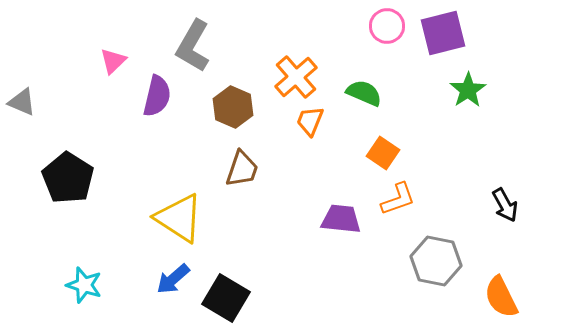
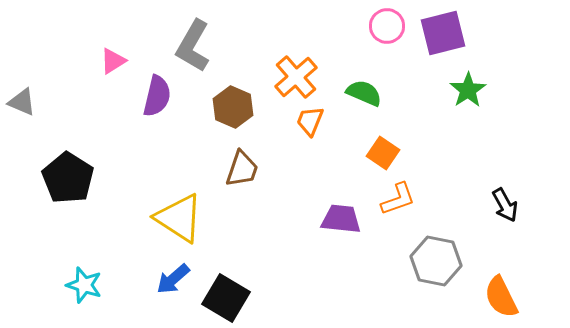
pink triangle: rotated 12 degrees clockwise
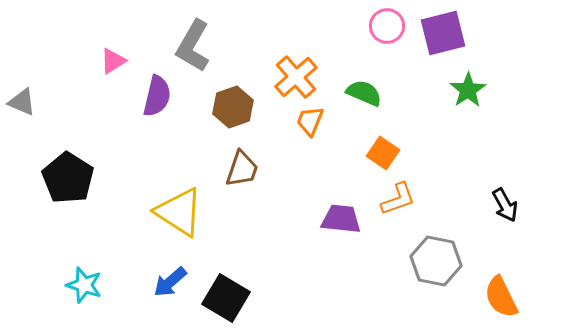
brown hexagon: rotated 18 degrees clockwise
yellow triangle: moved 6 px up
blue arrow: moved 3 px left, 3 px down
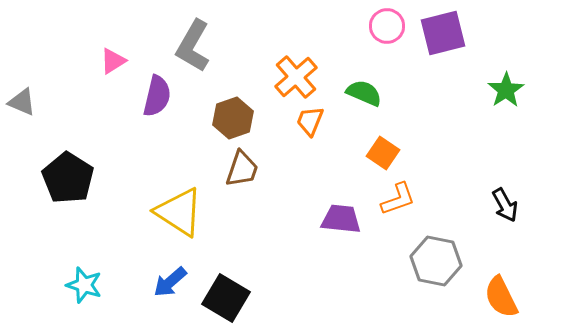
green star: moved 38 px right
brown hexagon: moved 11 px down
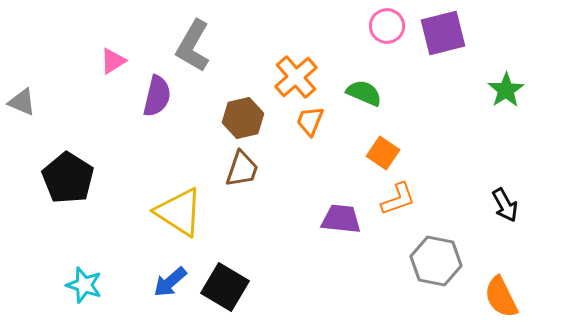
brown hexagon: moved 10 px right; rotated 6 degrees clockwise
black square: moved 1 px left, 11 px up
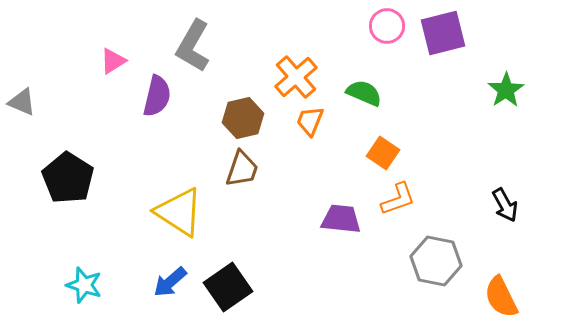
black square: moved 3 px right; rotated 24 degrees clockwise
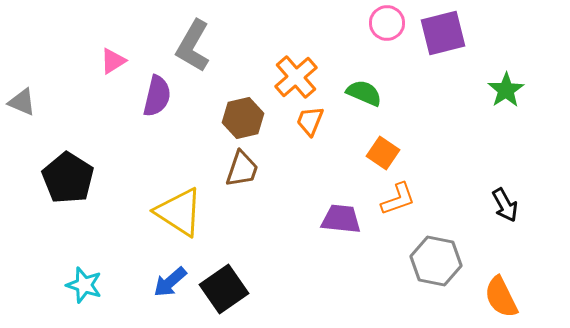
pink circle: moved 3 px up
black square: moved 4 px left, 2 px down
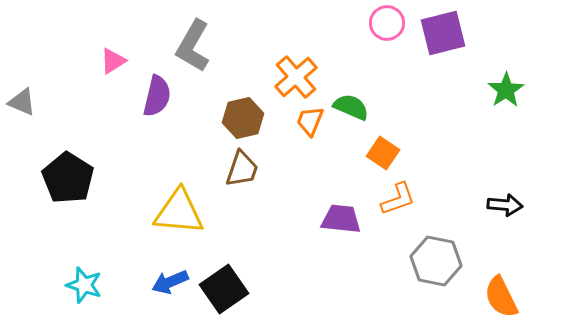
green semicircle: moved 13 px left, 14 px down
black arrow: rotated 56 degrees counterclockwise
yellow triangle: rotated 28 degrees counterclockwise
blue arrow: rotated 18 degrees clockwise
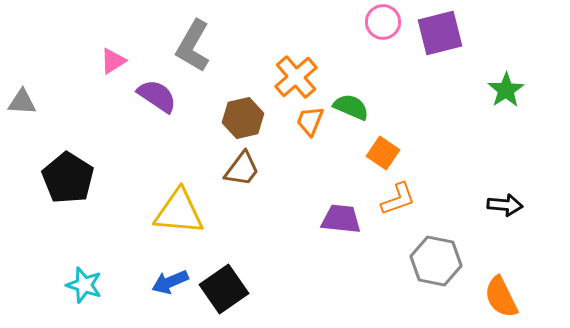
pink circle: moved 4 px left, 1 px up
purple square: moved 3 px left
purple semicircle: rotated 69 degrees counterclockwise
gray triangle: rotated 20 degrees counterclockwise
brown trapezoid: rotated 18 degrees clockwise
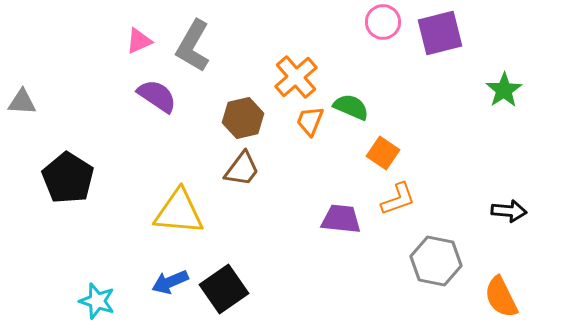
pink triangle: moved 26 px right, 20 px up; rotated 8 degrees clockwise
green star: moved 2 px left
black arrow: moved 4 px right, 6 px down
cyan star: moved 13 px right, 16 px down
